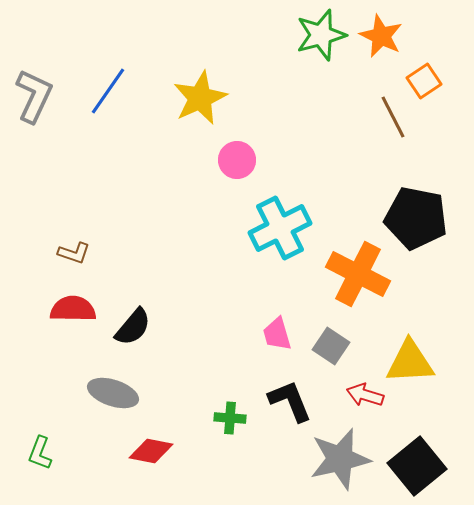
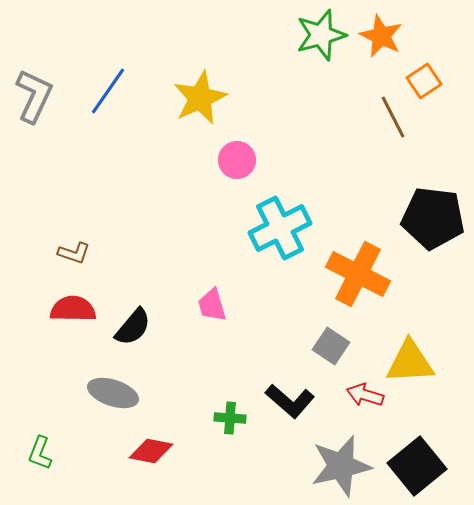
black pentagon: moved 17 px right; rotated 4 degrees counterclockwise
pink trapezoid: moved 65 px left, 29 px up
black L-shape: rotated 153 degrees clockwise
gray star: moved 1 px right, 7 px down
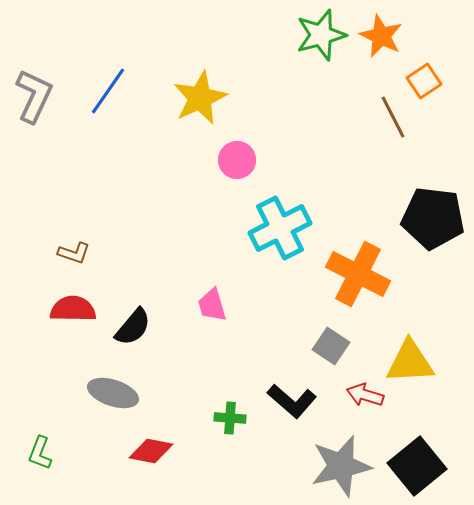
black L-shape: moved 2 px right
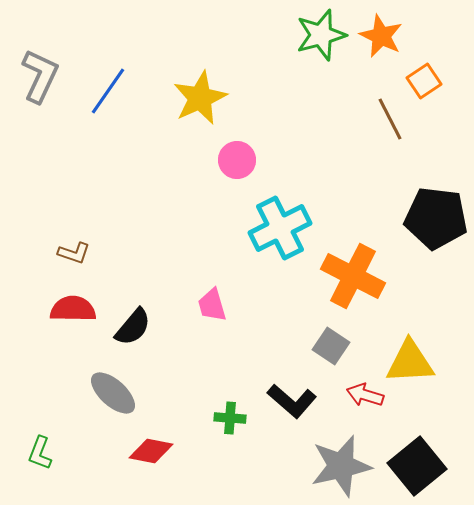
gray L-shape: moved 6 px right, 20 px up
brown line: moved 3 px left, 2 px down
black pentagon: moved 3 px right
orange cross: moved 5 px left, 2 px down
gray ellipse: rotated 24 degrees clockwise
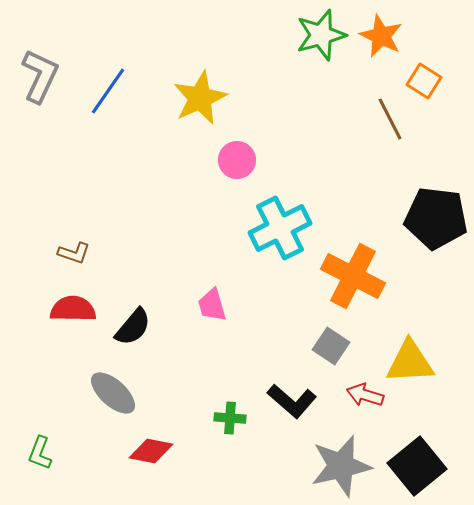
orange square: rotated 24 degrees counterclockwise
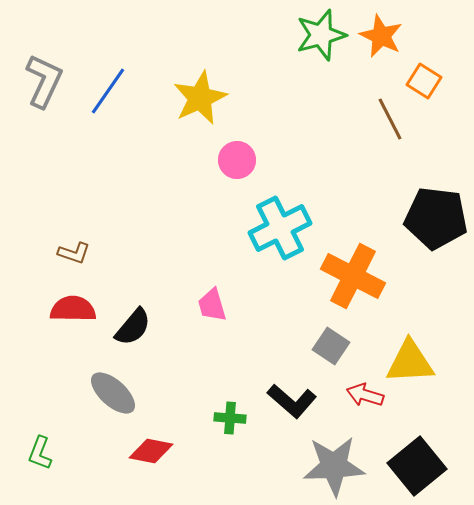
gray L-shape: moved 4 px right, 5 px down
gray star: moved 7 px left; rotated 10 degrees clockwise
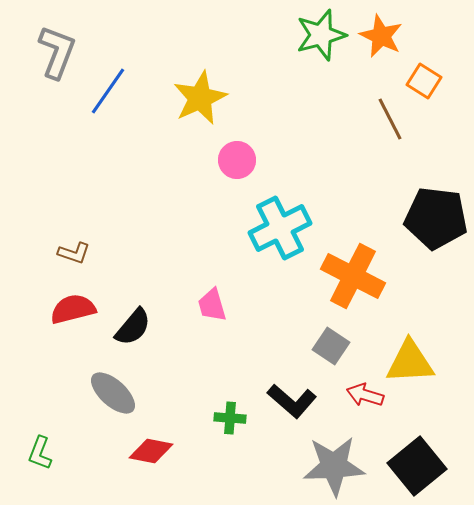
gray L-shape: moved 13 px right, 29 px up; rotated 4 degrees counterclockwise
red semicircle: rotated 15 degrees counterclockwise
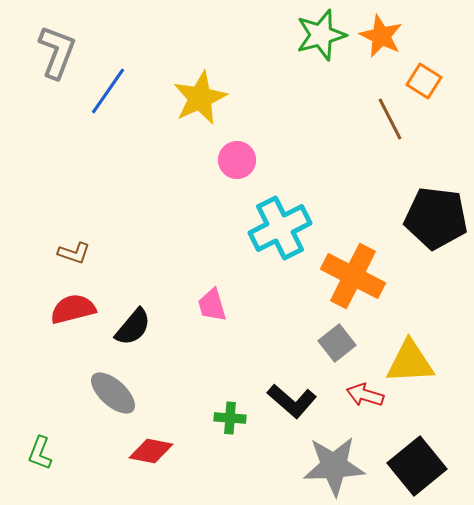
gray square: moved 6 px right, 3 px up; rotated 18 degrees clockwise
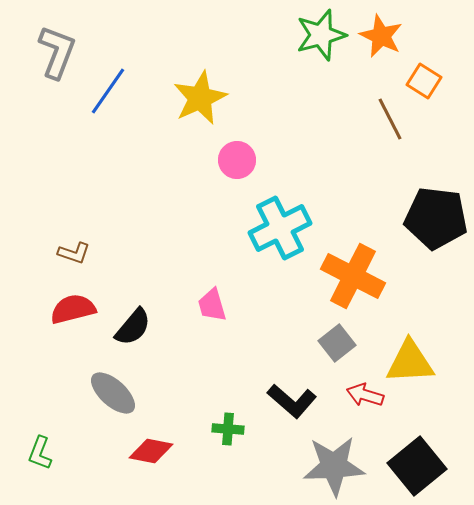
green cross: moved 2 px left, 11 px down
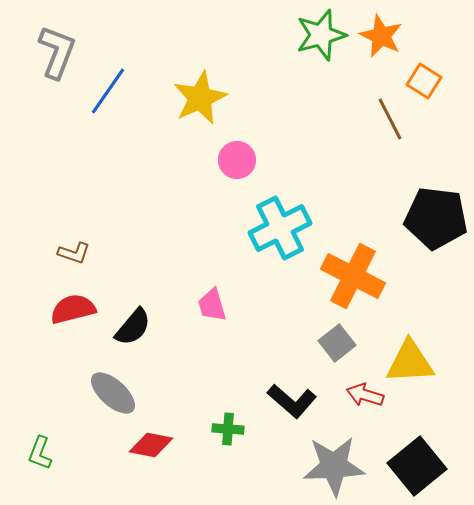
red diamond: moved 6 px up
